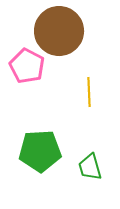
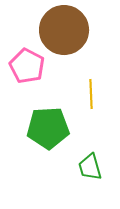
brown circle: moved 5 px right, 1 px up
yellow line: moved 2 px right, 2 px down
green pentagon: moved 8 px right, 23 px up
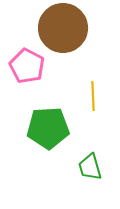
brown circle: moved 1 px left, 2 px up
yellow line: moved 2 px right, 2 px down
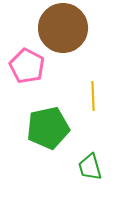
green pentagon: rotated 9 degrees counterclockwise
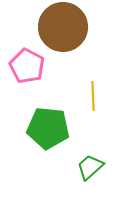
brown circle: moved 1 px up
green pentagon: rotated 18 degrees clockwise
green trapezoid: rotated 64 degrees clockwise
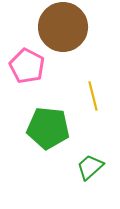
yellow line: rotated 12 degrees counterclockwise
